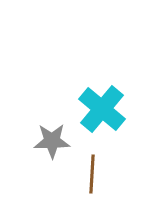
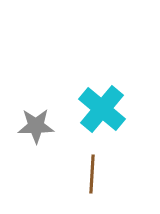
gray star: moved 16 px left, 15 px up
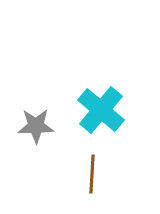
cyan cross: moved 1 px left, 1 px down
